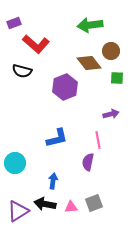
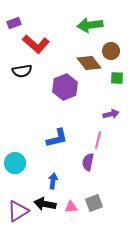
black semicircle: rotated 24 degrees counterclockwise
pink line: rotated 24 degrees clockwise
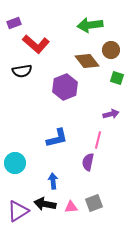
brown circle: moved 1 px up
brown diamond: moved 2 px left, 2 px up
green square: rotated 16 degrees clockwise
blue arrow: rotated 14 degrees counterclockwise
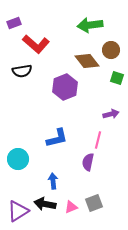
cyan circle: moved 3 px right, 4 px up
pink triangle: rotated 16 degrees counterclockwise
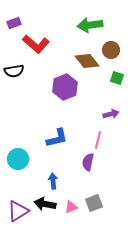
black semicircle: moved 8 px left
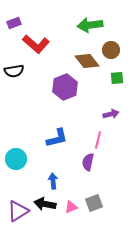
green square: rotated 24 degrees counterclockwise
cyan circle: moved 2 px left
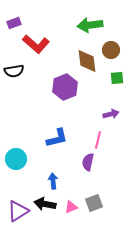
brown diamond: rotated 30 degrees clockwise
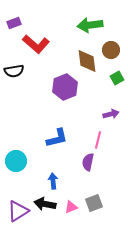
green square: rotated 24 degrees counterclockwise
cyan circle: moved 2 px down
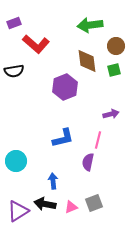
brown circle: moved 5 px right, 4 px up
green square: moved 3 px left, 8 px up; rotated 16 degrees clockwise
blue L-shape: moved 6 px right
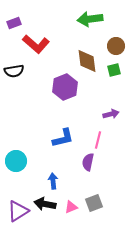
green arrow: moved 6 px up
